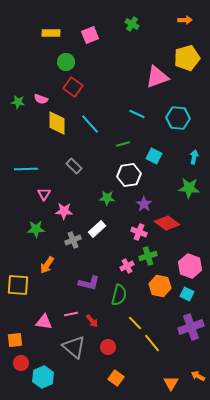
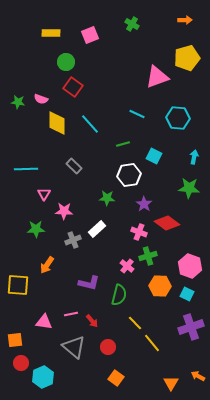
pink cross at (127, 266): rotated 24 degrees counterclockwise
orange hexagon at (160, 286): rotated 10 degrees counterclockwise
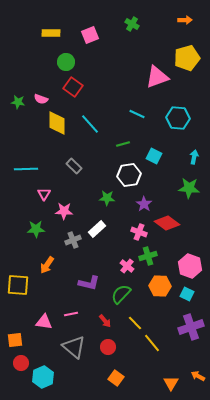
green semicircle at (119, 295): moved 2 px right, 1 px up; rotated 150 degrees counterclockwise
red arrow at (92, 321): moved 13 px right
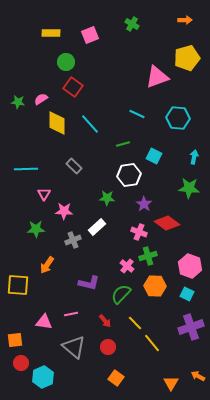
pink semicircle at (41, 99): rotated 128 degrees clockwise
white rectangle at (97, 229): moved 2 px up
orange hexagon at (160, 286): moved 5 px left
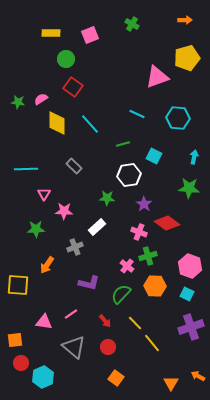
green circle at (66, 62): moved 3 px up
gray cross at (73, 240): moved 2 px right, 7 px down
pink line at (71, 314): rotated 24 degrees counterclockwise
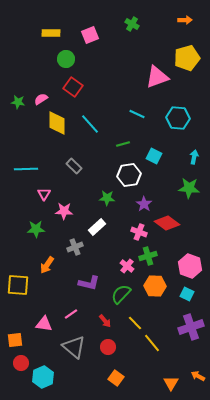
pink triangle at (44, 322): moved 2 px down
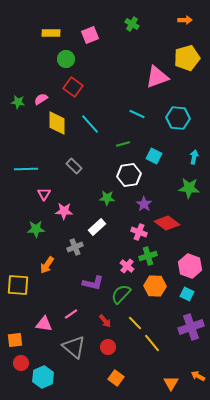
purple L-shape at (89, 283): moved 4 px right
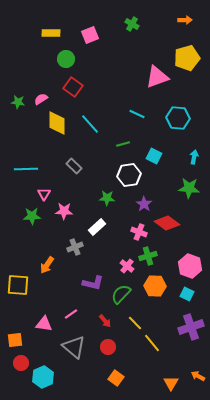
green star at (36, 229): moved 4 px left, 13 px up
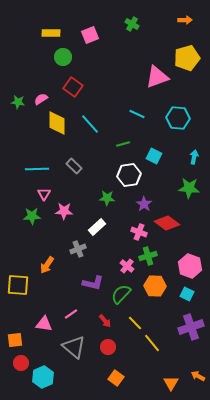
green circle at (66, 59): moved 3 px left, 2 px up
cyan line at (26, 169): moved 11 px right
gray cross at (75, 247): moved 3 px right, 2 px down
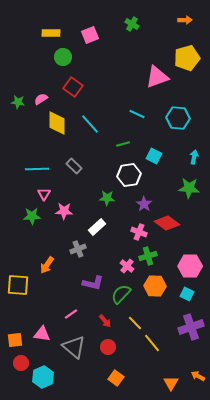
pink hexagon at (190, 266): rotated 20 degrees counterclockwise
pink triangle at (44, 324): moved 2 px left, 10 px down
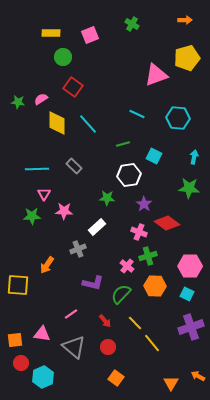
pink triangle at (157, 77): moved 1 px left, 2 px up
cyan line at (90, 124): moved 2 px left
